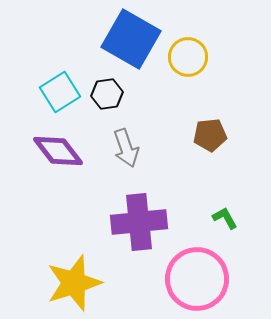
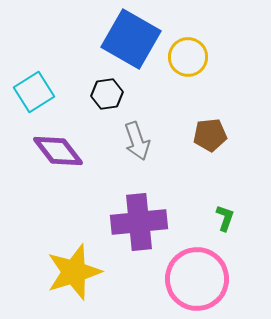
cyan square: moved 26 px left
gray arrow: moved 11 px right, 7 px up
green L-shape: rotated 48 degrees clockwise
yellow star: moved 11 px up
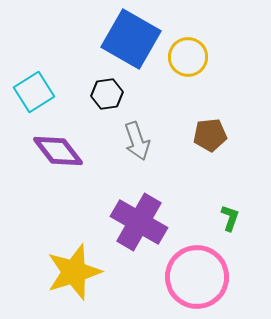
green L-shape: moved 5 px right
purple cross: rotated 36 degrees clockwise
pink circle: moved 2 px up
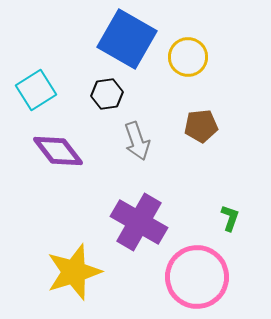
blue square: moved 4 px left
cyan square: moved 2 px right, 2 px up
brown pentagon: moved 9 px left, 9 px up
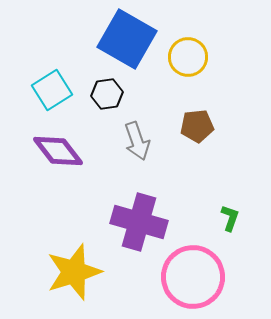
cyan square: moved 16 px right
brown pentagon: moved 4 px left
purple cross: rotated 14 degrees counterclockwise
pink circle: moved 4 px left
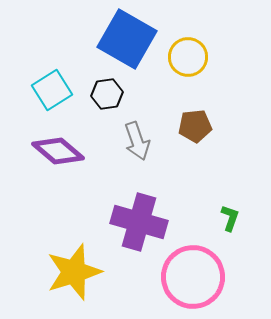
brown pentagon: moved 2 px left
purple diamond: rotated 12 degrees counterclockwise
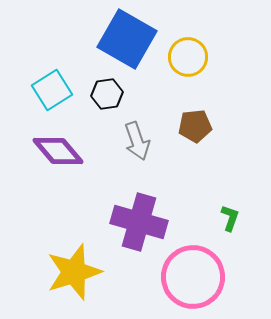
purple diamond: rotated 9 degrees clockwise
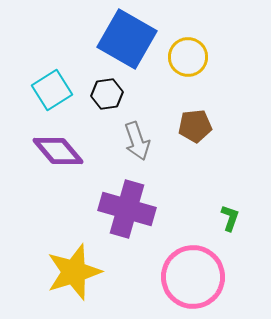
purple cross: moved 12 px left, 13 px up
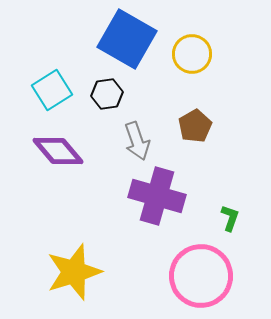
yellow circle: moved 4 px right, 3 px up
brown pentagon: rotated 24 degrees counterclockwise
purple cross: moved 30 px right, 13 px up
pink circle: moved 8 px right, 1 px up
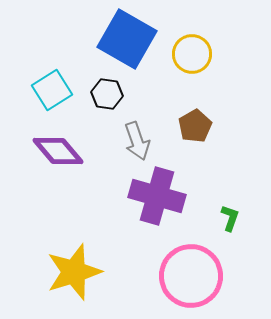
black hexagon: rotated 16 degrees clockwise
pink circle: moved 10 px left
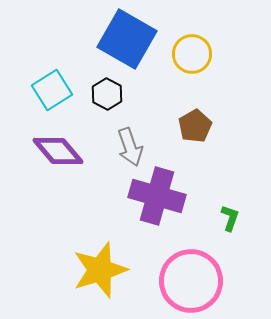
black hexagon: rotated 20 degrees clockwise
gray arrow: moved 7 px left, 6 px down
yellow star: moved 26 px right, 2 px up
pink circle: moved 5 px down
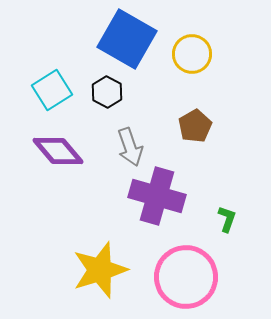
black hexagon: moved 2 px up
green L-shape: moved 3 px left, 1 px down
pink circle: moved 5 px left, 4 px up
